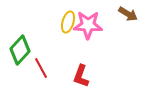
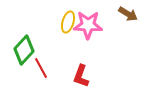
green diamond: moved 4 px right
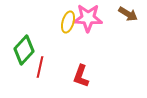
pink star: moved 7 px up
red line: moved 1 px left, 1 px up; rotated 40 degrees clockwise
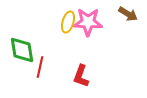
pink star: moved 4 px down
green diamond: moved 2 px left; rotated 52 degrees counterclockwise
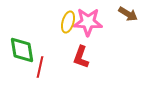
red L-shape: moved 19 px up
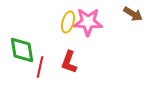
brown arrow: moved 5 px right
red L-shape: moved 12 px left, 5 px down
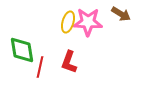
brown arrow: moved 12 px left
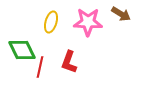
yellow ellipse: moved 17 px left
green diamond: rotated 16 degrees counterclockwise
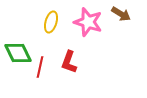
pink star: rotated 16 degrees clockwise
green diamond: moved 4 px left, 3 px down
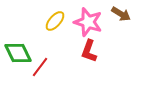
yellow ellipse: moved 4 px right, 1 px up; rotated 25 degrees clockwise
red L-shape: moved 20 px right, 11 px up
red line: rotated 25 degrees clockwise
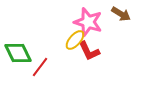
yellow ellipse: moved 20 px right, 19 px down
red L-shape: rotated 45 degrees counterclockwise
